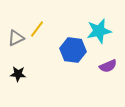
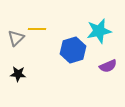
yellow line: rotated 54 degrees clockwise
gray triangle: rotated 18 degrees counterclockwise
blue hexagon: rotated 25 degrees counterclockwise
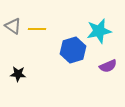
gray triangle: moved 3 px left, 12 px up; rotated 42 degrees counterclockwise
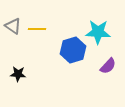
cyan star: moved 1 px left, 1 px down; rotated 15 degrees clockwise
purple semicircle: rotated 24 degrees counterclockwise
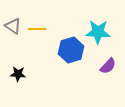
blue hexagon: moved 2 px left
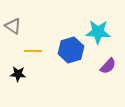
yellow line: moved 4 px left, 22 px down
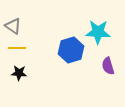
yellow line: moved 16 px left, 3 px up
purple semicircle: rotated 120 degrees clockwise
black star: moved 1 px right, 1 px up
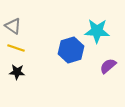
cyan star: moved 1 px left, 1 px up
yellow line: moved 1 px left; rotated 18 degrees clockwise
purple semicircle: rotated 66 degrees clockwise
black star: moved 2 px left, 1 px up
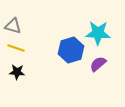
gray triangle: rotated 18 degrees counterclockwise
cyan star: moved 1 px right, 2 px down
purple semicircle: moved 10 px left, 2 px up
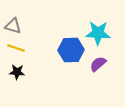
blue hexagon: rotated 15 degrees clockwise
